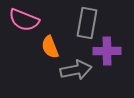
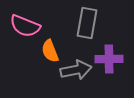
pink semicircle: moved 1 px right, 6 px down
orange semicircle: moved 4 px down
purple cross: moved 2 px right, 8 px down
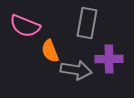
gray arrow: rotated 20 degrees clockwise
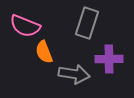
gray rectangle: rotated 8 degrees clockwise
orange semicircle: moved 6 px left, 1 px down
gray arrow: moved 2 px left, 4 px down
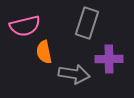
pink semicircle: rotated 36 degrees counterclockwise
orange semicircle: rotated 10 degrees clockwise
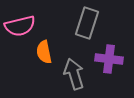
pink semicircle: moved 5 px left
purple cross: rotated 8 degrees clockwise
gray arrow: rotated 116 degrees counterclockwise
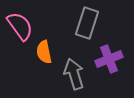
pink semicircle: rotated 112 degrees counterclockwise
purple cross: rotated 28 degrees counterclockwise
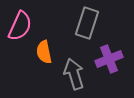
pink semicircle: rotated 60 degrees clockwise
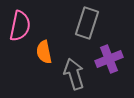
pink semicircle: rotated 12 degrees counterclockwise
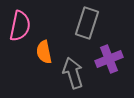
gray arrow: moved 1 px left, 1 px up
